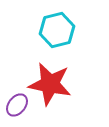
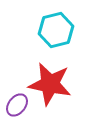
cyan hexagon: moved 1 px left
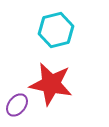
red star: moved 1 px right
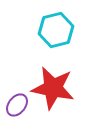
red star: moved 2 px right, 4 px down
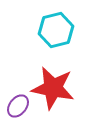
purple ellipse: moved 1 px right, 1 px down
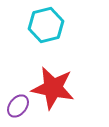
cyan hexagon: moved 10 px left, 5 px up
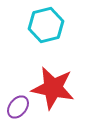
purple ellipse: moved 1 px down
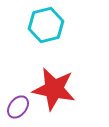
red star: moved 1 px right, 1 px down
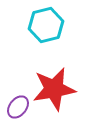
red star: rotated 21 degrees counterclockwise
